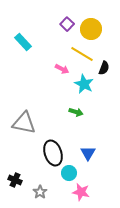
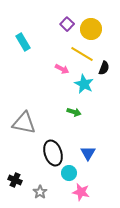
cyan rectangle: rotated 12 degrees clockwise
green arrow: moved 2 px left
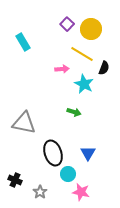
pink arrow: rotated 32 degrees counterclockwise
cyan circle: moved 1 px left, 1 px down
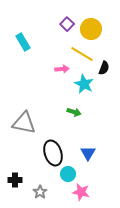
black cross: rotated 24 degrees counterclockwise
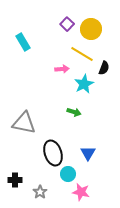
cyan star: rotated 18 degrees clockwise
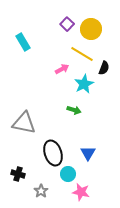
pink arrow: rotated 24 degrees counterclockwise
green arrow: moved 2 px up
black cross: moved 3 px right, 6 px up; rotated 16 degrees clockwise
gray star: moved 1 px right, 1 px up
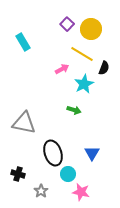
blue triangle: moved 4 px right
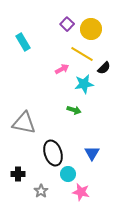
black semicircle: rotated 24 degrees clockwise
cyan star: rotated 18 degrees clockwise
black cross: rotated 16 degrees counterclockwise
